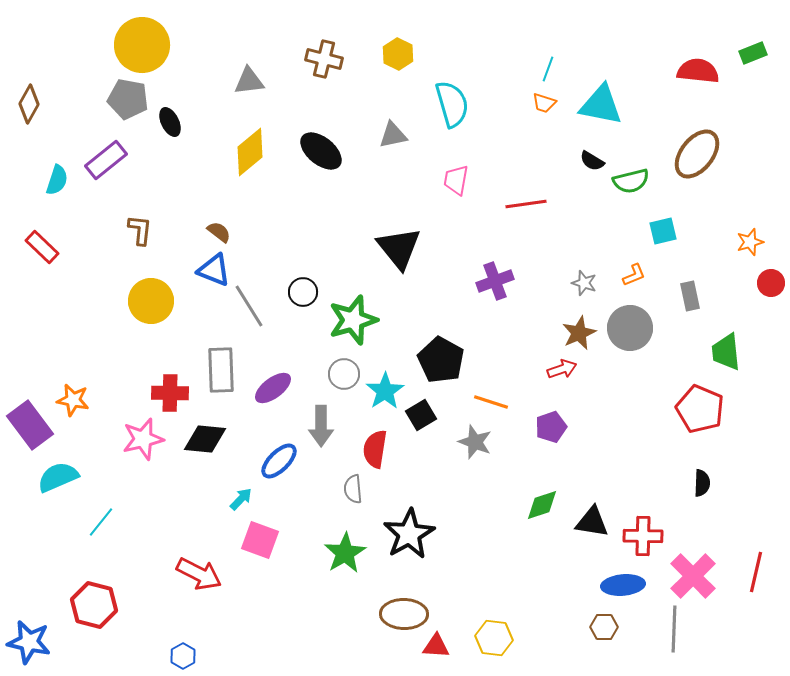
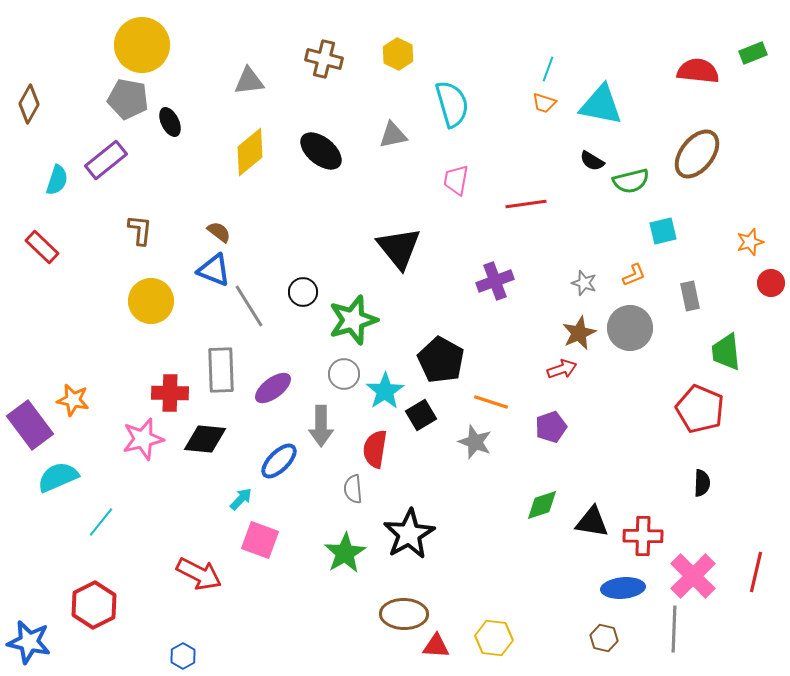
blue ellipse at (623, 585): moved 3 px down
red hexagon at (94, 605): rotated 18 degrees clockwise
brown hexagon at (604, 627): moved 11 px down; rotated 12 degrees clockwise
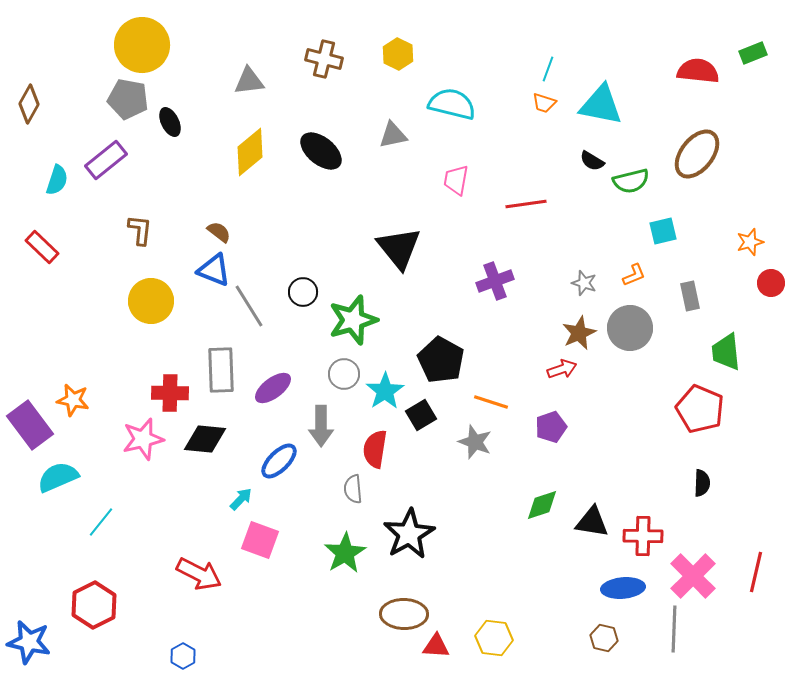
cyan semicircle at (452, 104): rotated 60 degrees counterclockwise
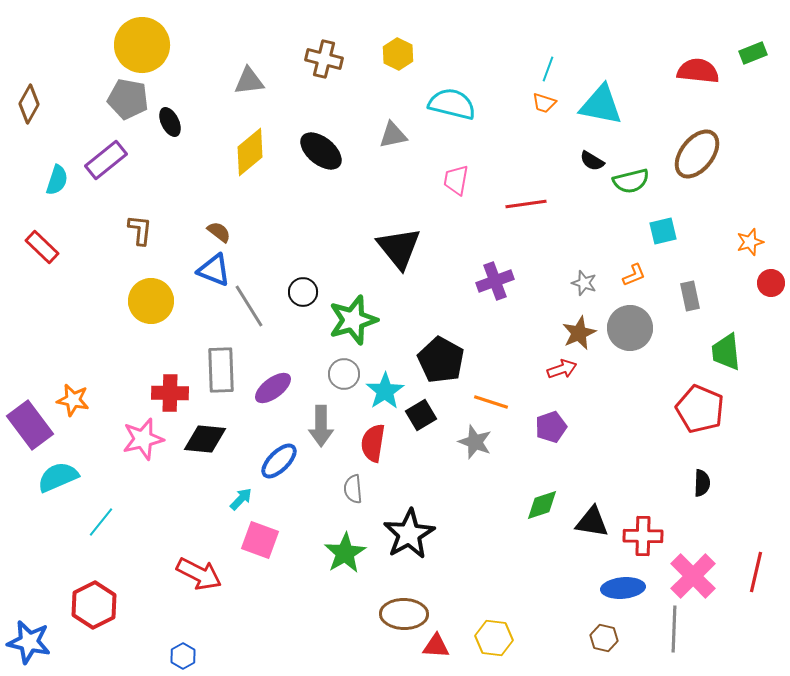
red semicircle at (375, 449): moved 2 px left, 6 px up
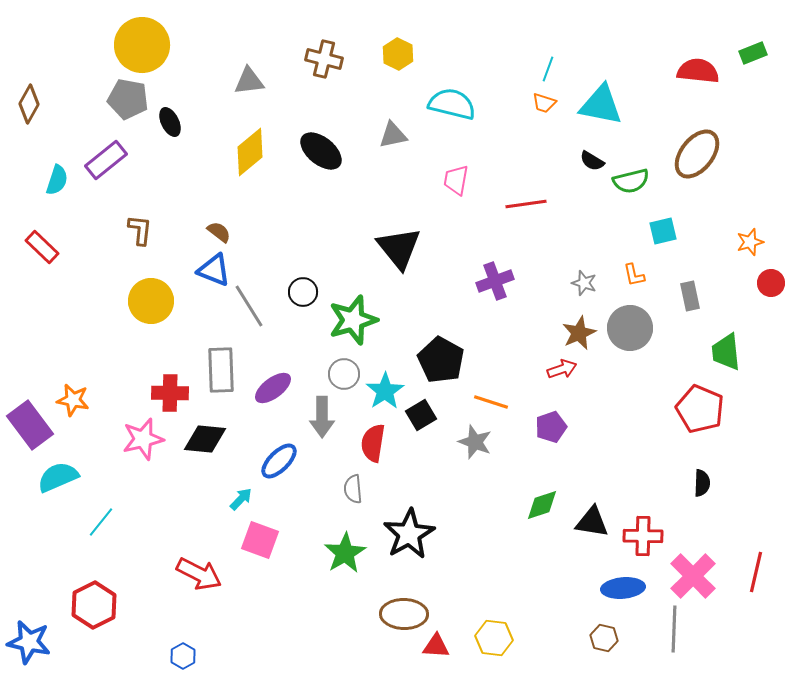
orange L-shape at (634, 275): rotated 100 degrees clockwise
gray arrow at (321, 426): moved 1 px right, 9 px up
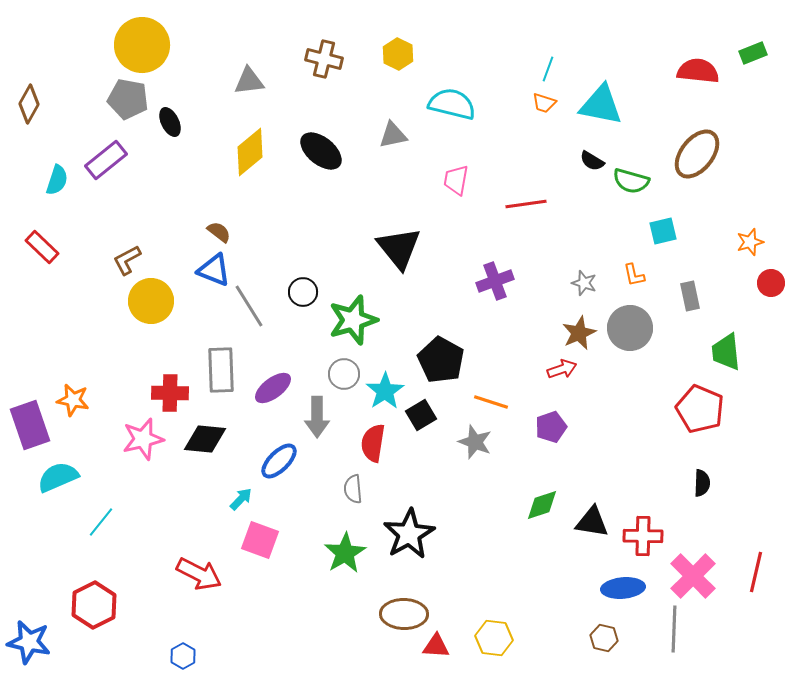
green semicircle at (631, 181): rotated 30 degrees clockwise
brown L-shape at (140, 230): moved 13 px left, 30 px down; rotated 124 degrees counterclockwise
gray arrow at (322, 417): moved 5 px left
purple rectangle at (30, 425): rotated 18 degrees clockwise
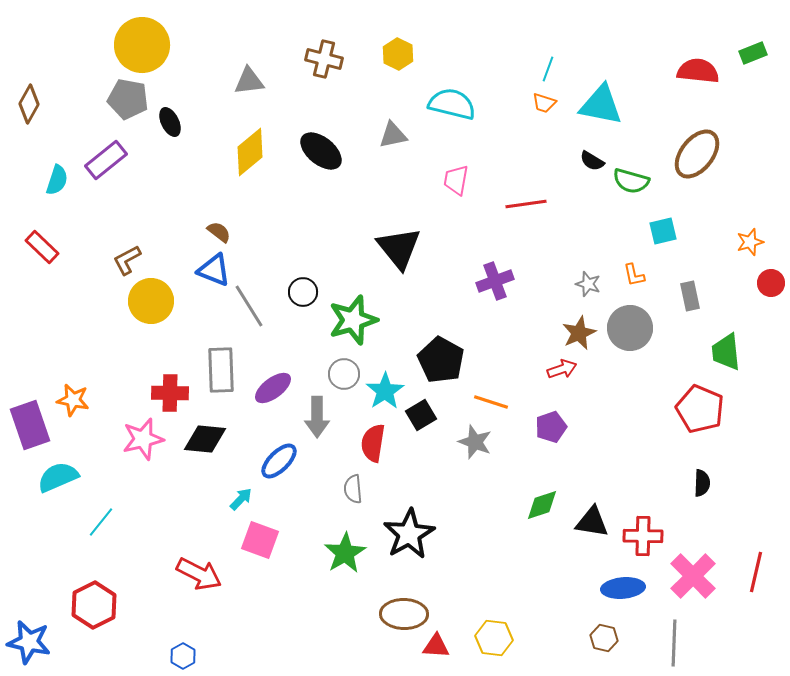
gray star at (584, 283): moved 4 px right, 1 px down
gray line at (674, 629): moved 14 px down
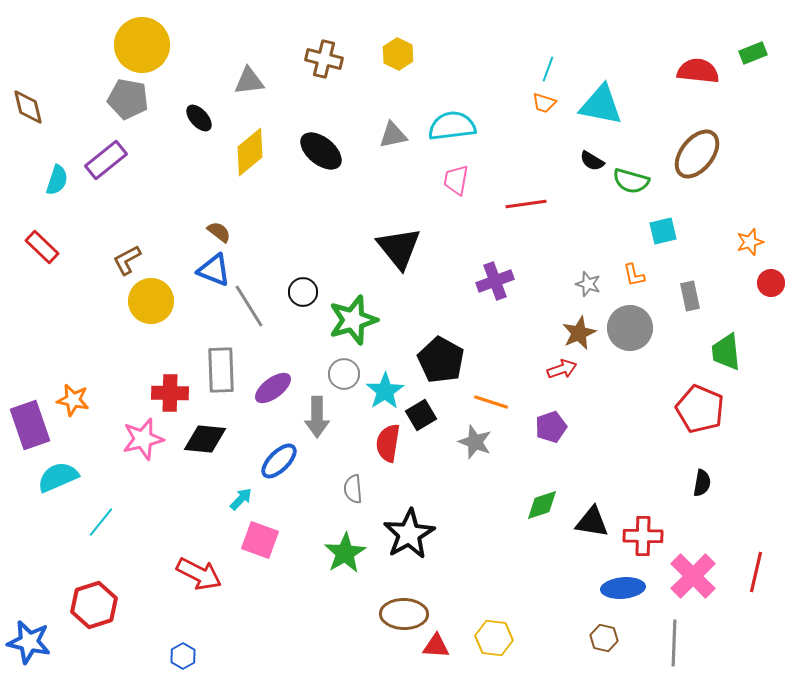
brown diamond at (29, 104): moved 1 px left, 3 px down; rotated 42 degrees counterclockwise
cyan semicircle at (452, 104): moved 22 px down; rotated 21 degrees counterclockwise
black ellipse at (170, 122): moved 29 px right, 4 px up; rotated 16 degrees counterclockwise
red semicircle at (373, 443): moved 15 px right
black semicircle at (702, 483): rotated 8 degrees clockwise
red hexagon at (94, 605): rotated 9 degrees clockwise
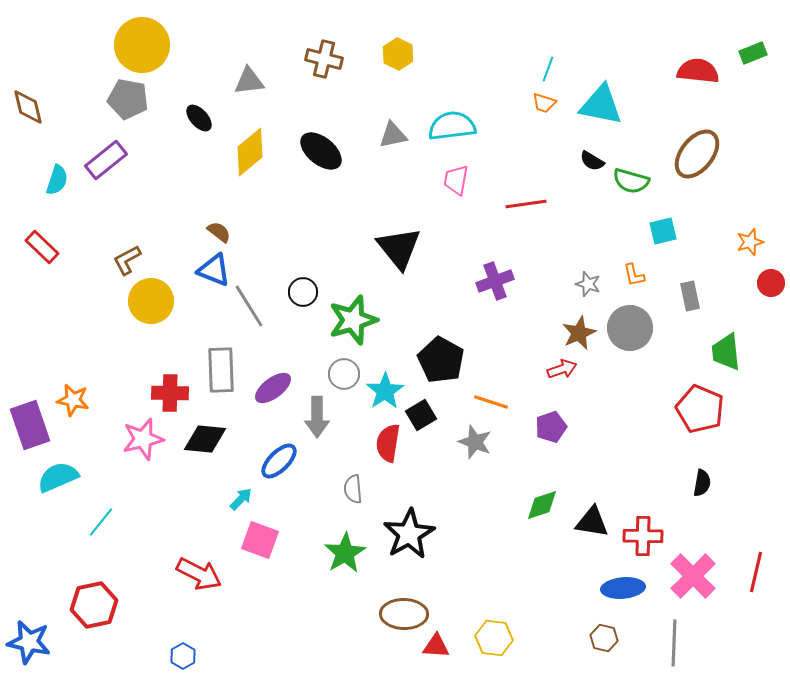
red hexagon at (94, 605): rotated 6 degrees clockwise
